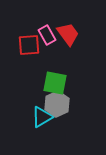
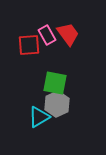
cyan triangle: moved 3 px left
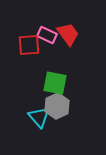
pink rectangle: rotated 36 degrees counterclockwise
gray hexagon: moved 2 px down
cyan triangle: rotated 40 degrees counterclockwise
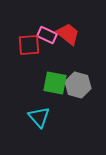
red trapezoid: rotated 15 degrees counterclockwise
gray hexagon: moved 21 px right, 21 px up; rotated 20 degrees counterclockwise
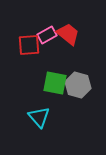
pink rectangle: rotated 54 degrees counterclockwise
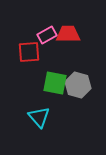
red trapezoid: rotated 40 degrees counterclockwise
red square: moved 7 px down
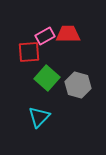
pink rectangle: moved 2 px left, 1 px down
green square: moved 8 px left, 5 px up; rotated 30 degrees clockwise
cyan triangle: rotated 25 degrees clockwise
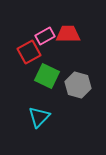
red square: rotated 25 degrees counterclockwise
green square: moved 2 px up; rotated 15 degrees counterclockwise
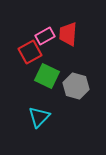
red trapezoid: rotated 85 degrees counterclockwise
red square: moved 1 px right
gray hexagon: moved 2 px left, 1 px down
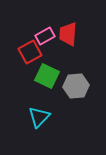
gray hexagon: rotated 20 degrees counterclockwise
